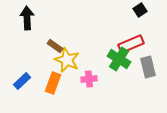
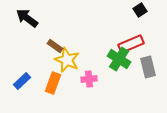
black arrow: rotated 50 degrees counterclockwise
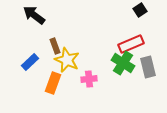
black arrow: moved 7 px right, 3 px up
brown rectangle: rotated 35 degrees clockwise
green cross: moved 4 px right, 4 px down
blue rectangle: moved 8 px right, 19 px up
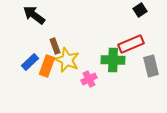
green cross: moved 10 px left, 3 px up; rotated 30 degrees counterclockwise
gray rectangle: moved 3 px right, 1 px up
pink cross: rotated 21 degrees counterclockwise
orange rectangle: moved 6 px left, 17 px up
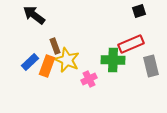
black square: moved 1 px left, 1 px down; rotated 16 degrees clockwise
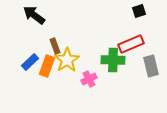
yellow star: rotated 15 degrees clockwise
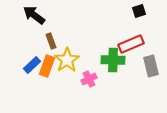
brown rectangle: moved 4 px left, 5 px up
blue rectangle: moved 2 px right, 3 px down
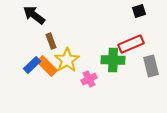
orange rectangle: rotated 65 degrees counterclockwise
